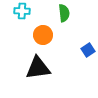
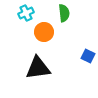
cyan cross: moved 4 px right, 2 px down; rotated 28 degrees counterclockwise
orange circle: moved 1 px right, 3 px up
blue square: moved 6 px down; rotated 32 degrees counterclockwise
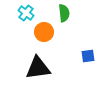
cyan cross: rotated 28 degrees counterclockwise
blue square: rotated 32 degrees counterclockwise
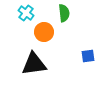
black triangle: moved 4 px left, 4 px up
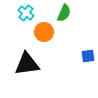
green semicircle: rotated 30 degrees clockwise
black triangle: moved 7 px left
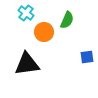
green semicircle: moved 3 px right, 7 px down
blue square: moved 1 px left, 1 px down
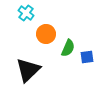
green semicircle: moved 1 px right, 28 px down
orange circle: moved 2 px right, 2 px down
black triangle: moved 1 px right, 6 px down; rotated 36 degrees counterclockwise
